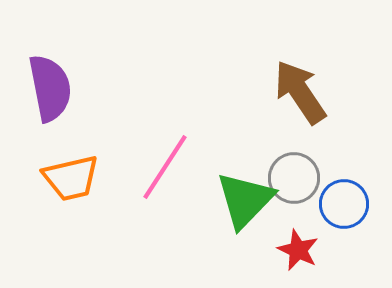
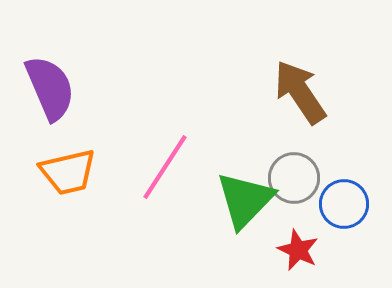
purple semicircle: rotated 12 degrees counterclockwise
orange trapezoid: moved 3 px left, 6 px up
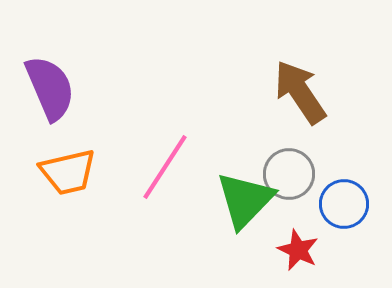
gray circle: moved 5 px left, 4 px up
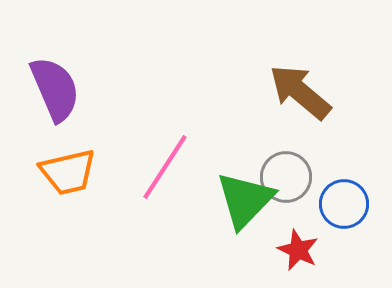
purple semicircle: moved 5 px right, 1 px down
brown arrow: rotated 16 degrees counterclockwise
gray circle: moved 3 px left, 3 px down
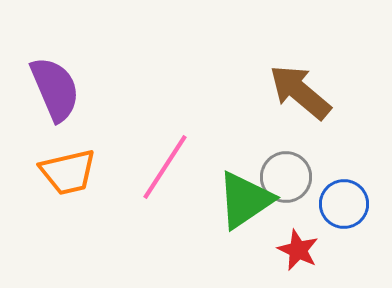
green triangle: rotated 12 degrees clockwise
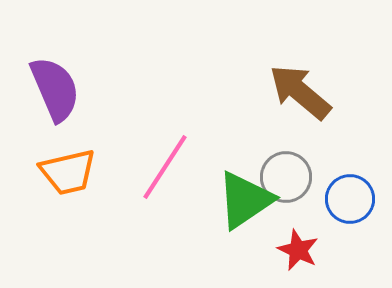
blue circle: moved 6 px right, 5 px up
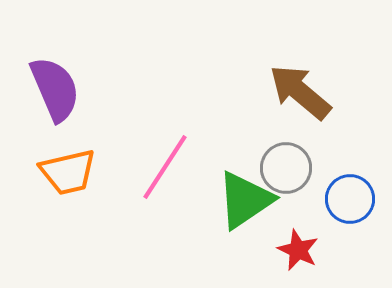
gray circle: moved 9 px up
